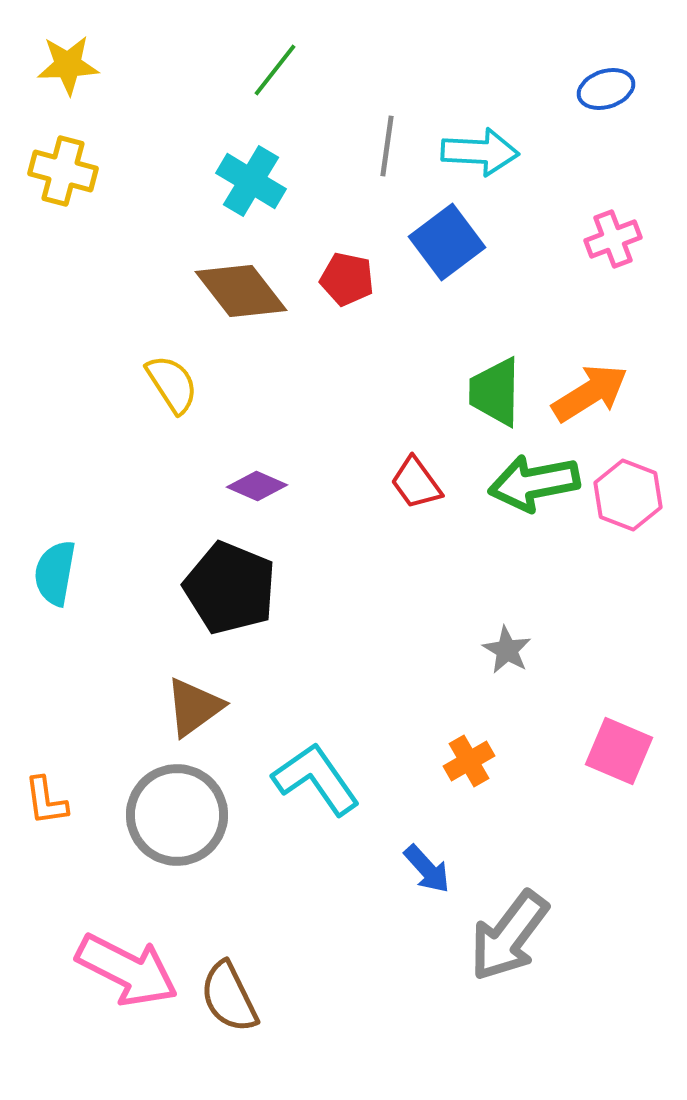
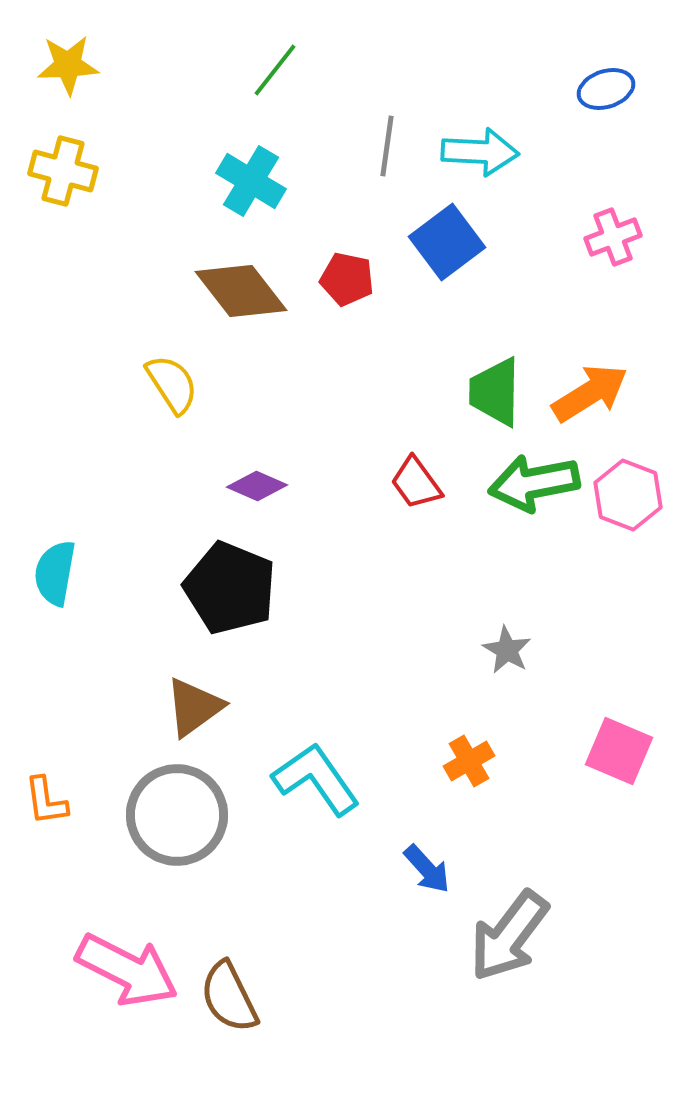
pink cross: moved 2 px up
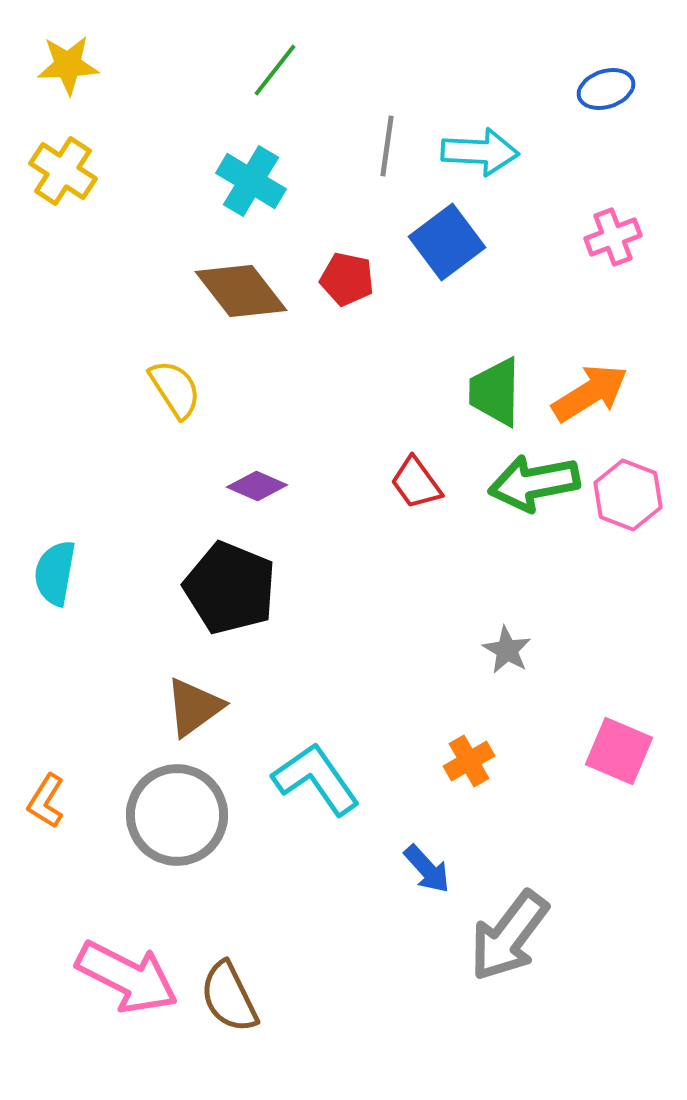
yellow cross: rotated 18 degrees clockwise
yellow semicircle: moved 3 px right, 5 px down
orange L-shape: rotated 40 degrees clockwise
pink arrow: moved 7 px down
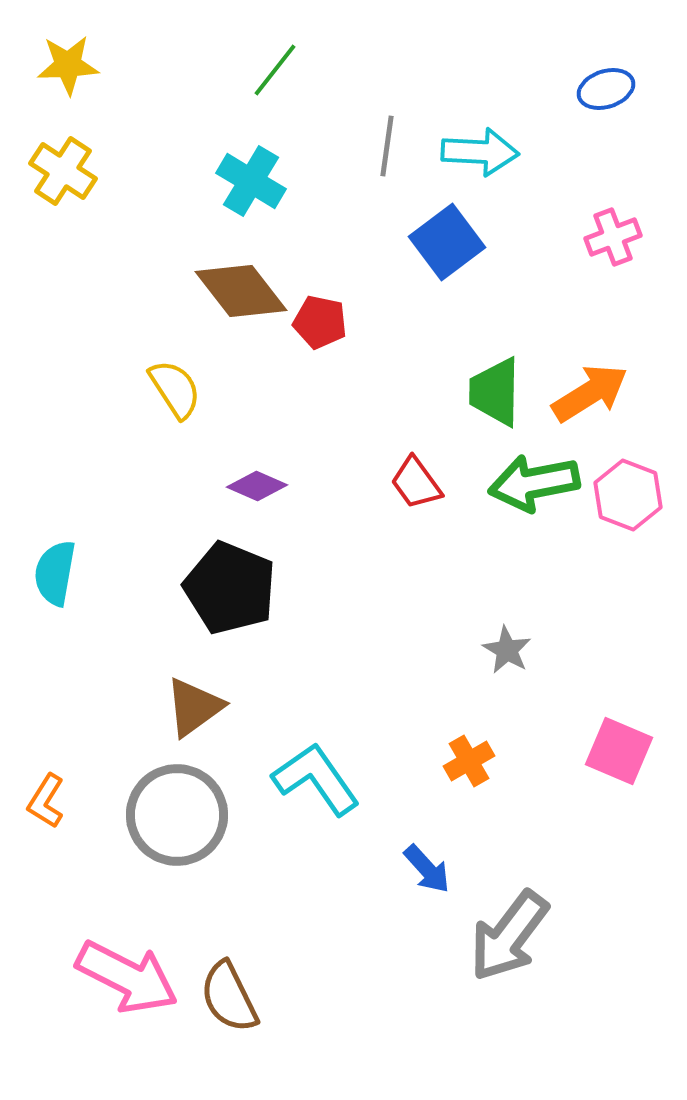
red pentagon: moved 27 px left, 43 px down
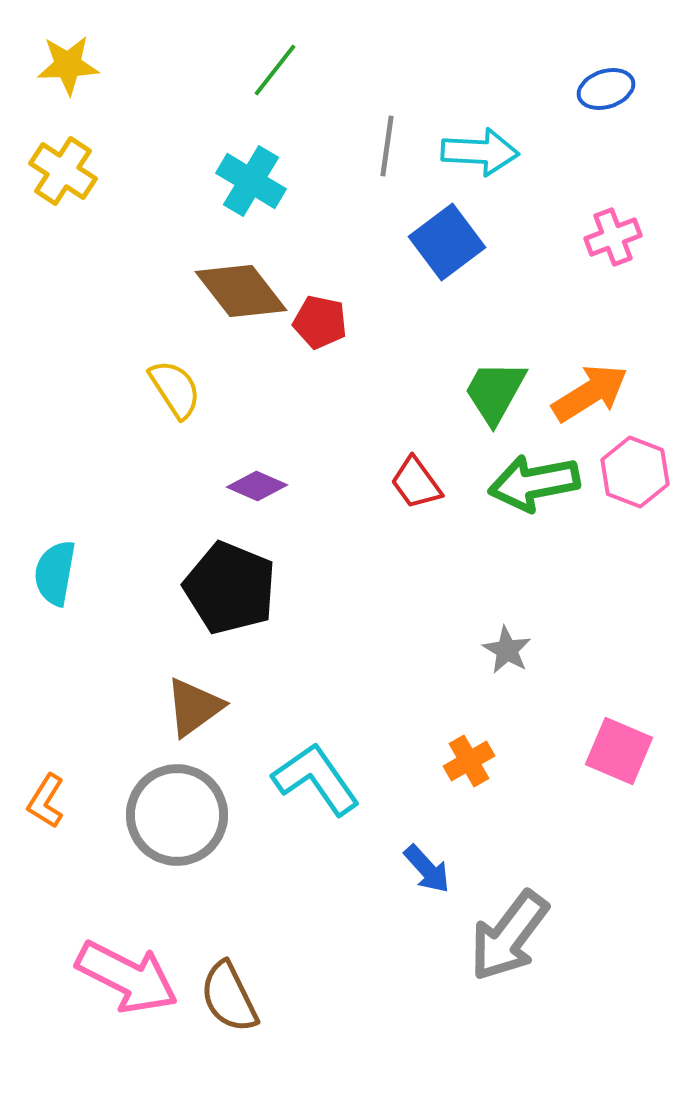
green trapezoid: rotated 28 degrees clockwise
pink hexagon: moved 7 px right, 23 px up
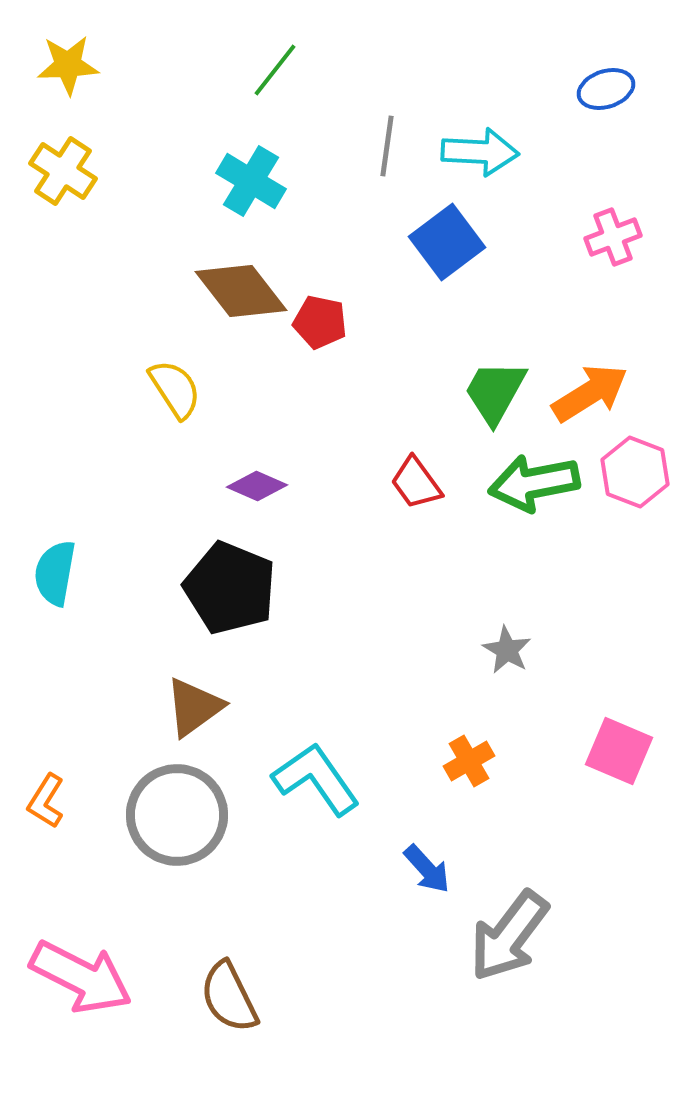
pink arrow: moved 46 px left
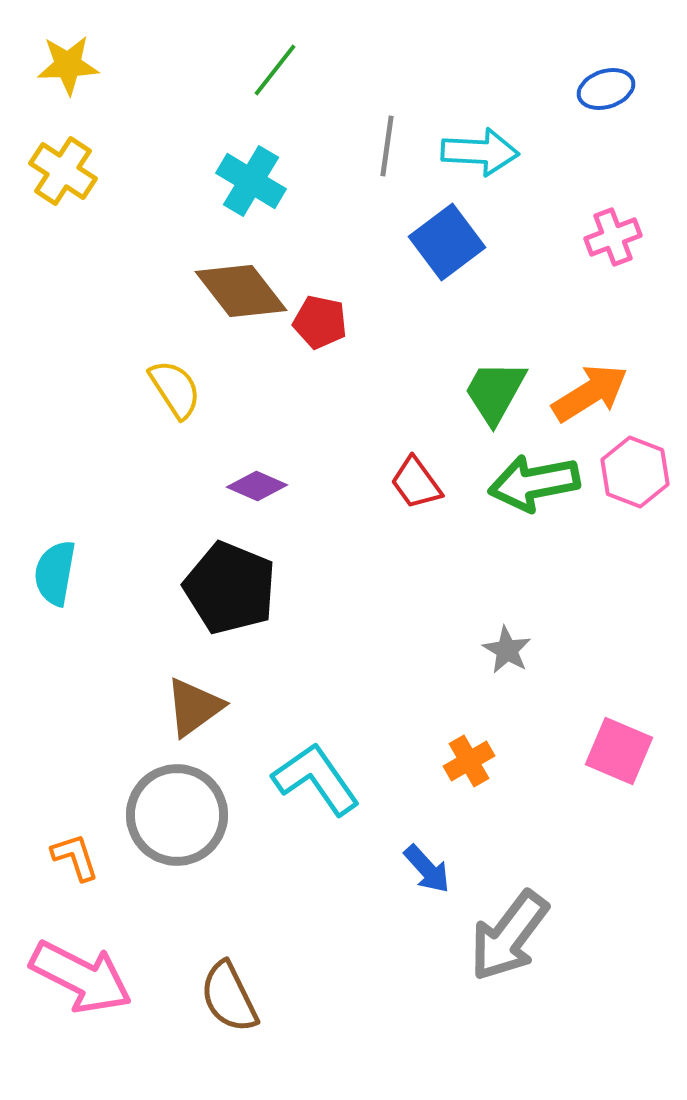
orange L-shape: moved 29 px right, 56 px down; rotated 130 degrees clockwise
